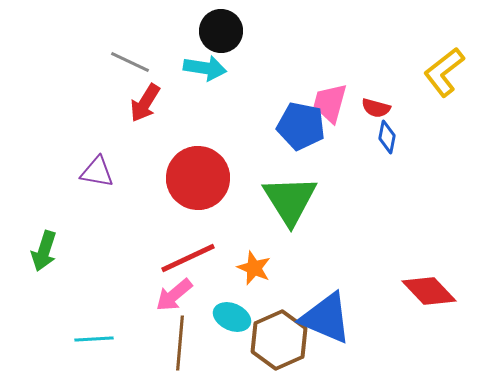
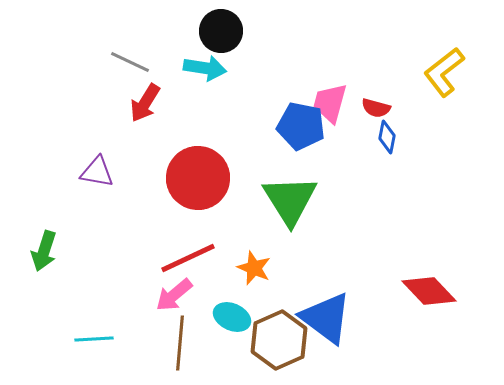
blue triangle: rotated 14 degrees clockwise
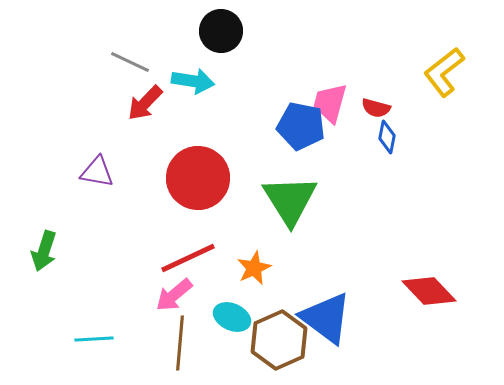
cyan arrow: moved 12 px left, 13 px down
red arrow: rotated 12 degrees clockwise
orange star: rotated 24 degrees clockwise
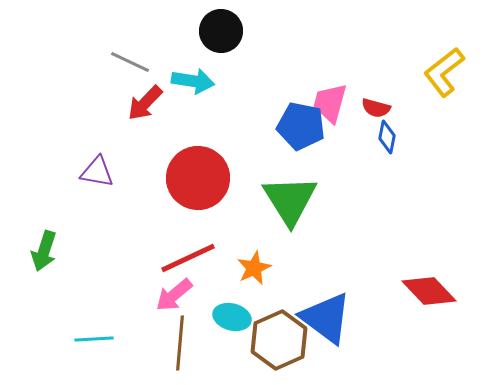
cyan ellipse: rotated 9 degrees counterclockwise
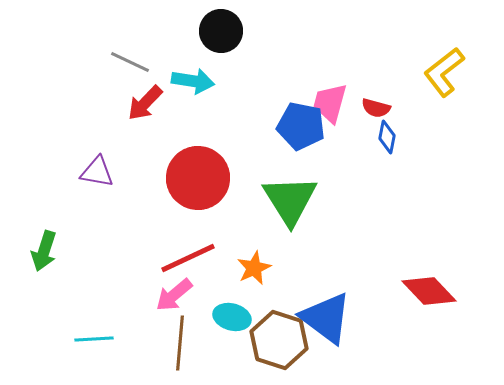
brown hexagon: rotated 18 degrees counterclockwise
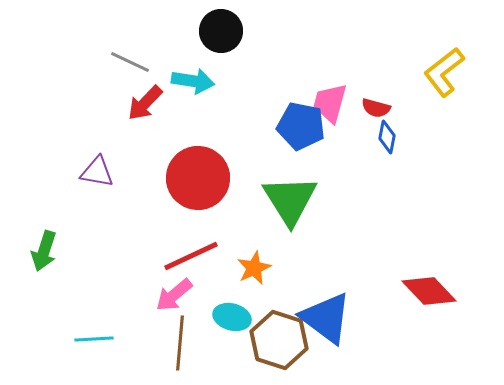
red line: moved 3 px right, 2 px up
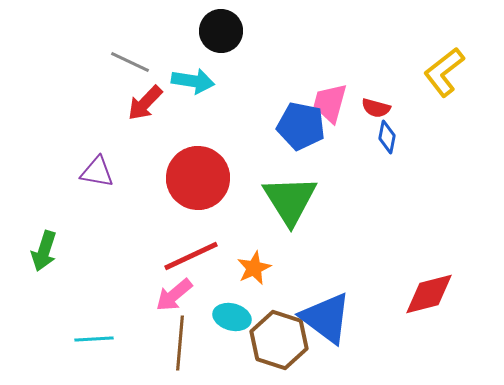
red diamond: moved 3 px down; rotated 60 degrees counterclockwise
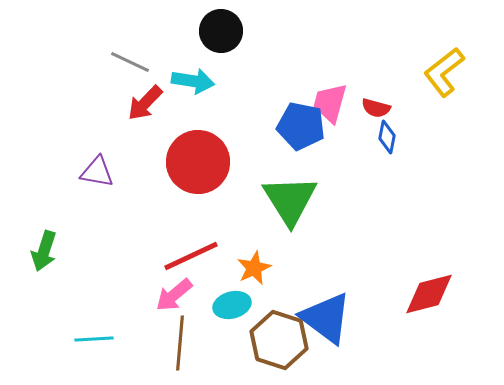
red circle: moved 16 px up
cyan ellipse: moved 12 px up; rotated 30 degrees counterclockwise
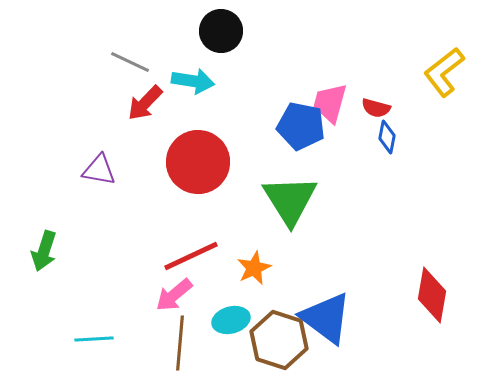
purple triangle: moved 2 px right, 2 px up
red diamond: moved 3 px right, 1 px down; rotated 66 degrees counterclockwise
cyan ellipse: moved 1 px left, 15 px down
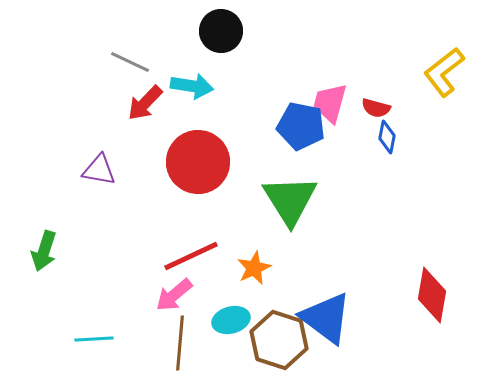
cyan arrow: moved 1 px left, 5 px down
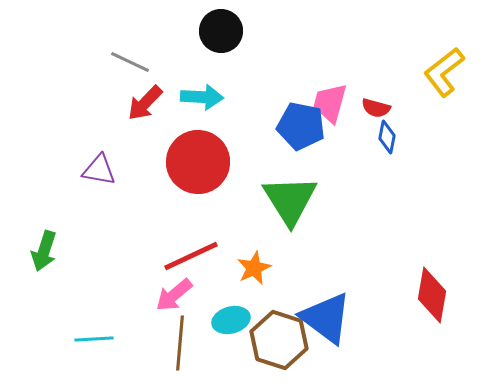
cyan arrow: moved 10 px right, 11 px down; rotated 6 degrees counterclockwise
